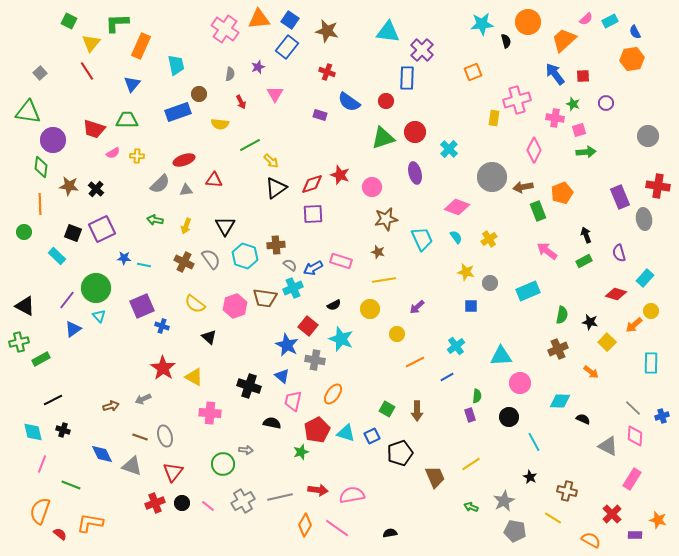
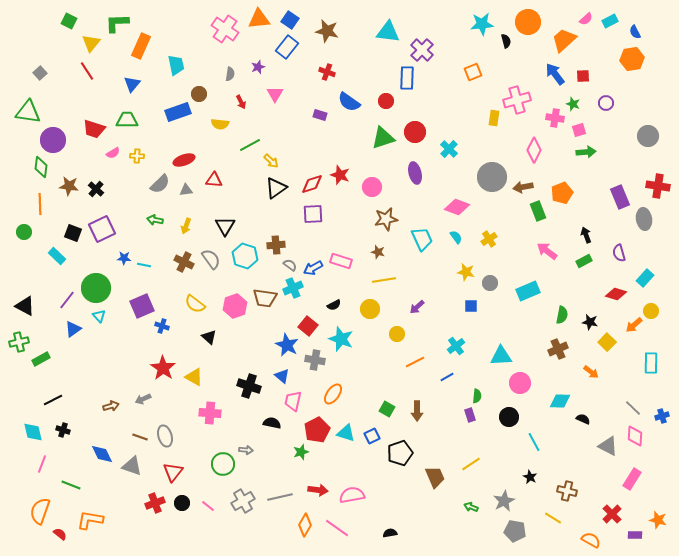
orange L-shape at (90, 523): moved 3 px up
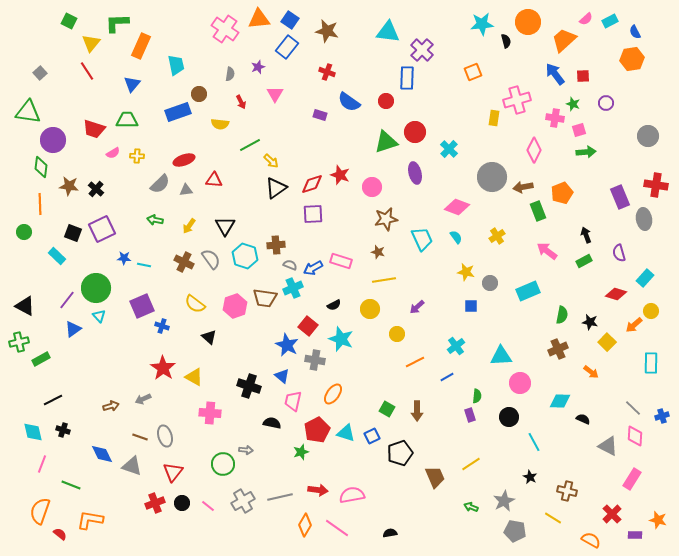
green triangle at (383, 138): moved 3 px right, 4 px down
red cross at (658, 186): moved 2 px left, 1 px up
yellow arrow at (186, 226): moved 3 px right; rotated 14 degrees clockwise
yellow cross at (489, 239): moved 8 px right, 3 px up
gray semicircle at (290, 265): rotated 16 degrees counterclockwise
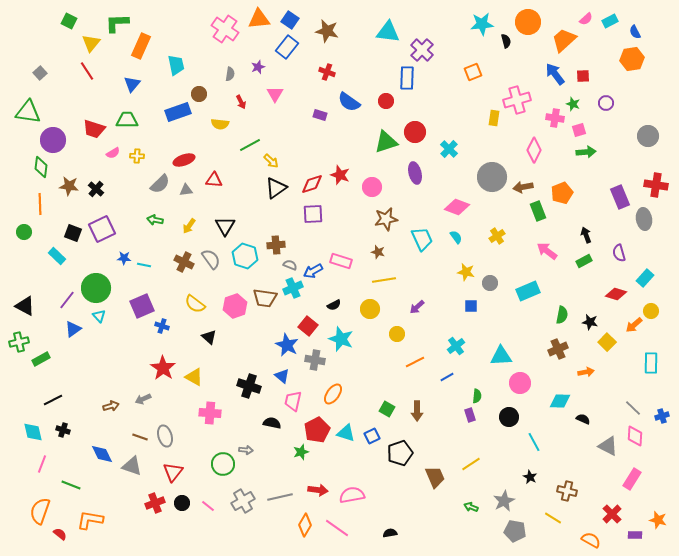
blue arrow at (313, 268): moved 3 px down
orange arrow at (591, 372): moved 5 px left; rotated 49 degrees counterclockwise
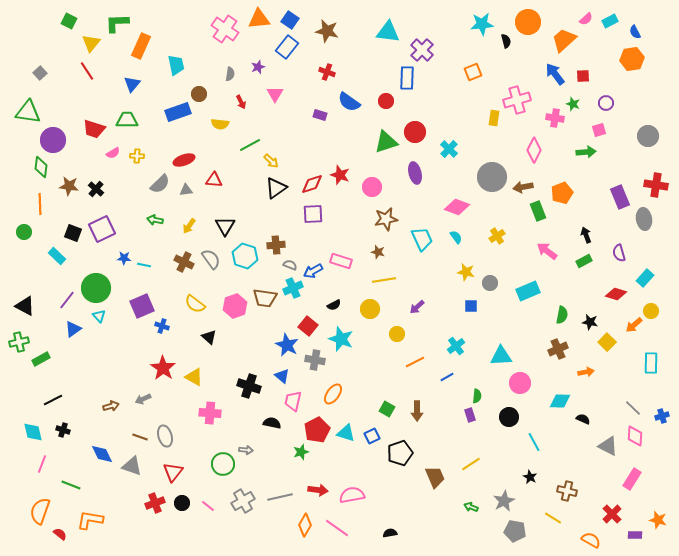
pink square at (579, 130): moved 20 px right
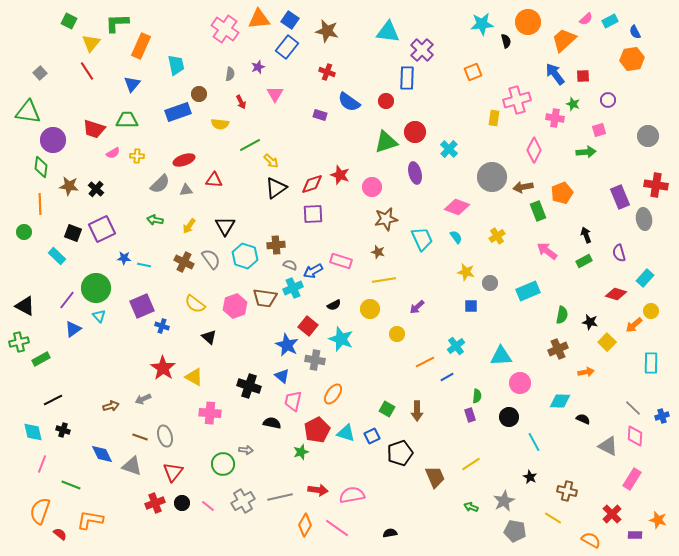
purple circle at (606, 103): moved 2 px right, 3 px up
orange line at (415, 362): moved 10 px right
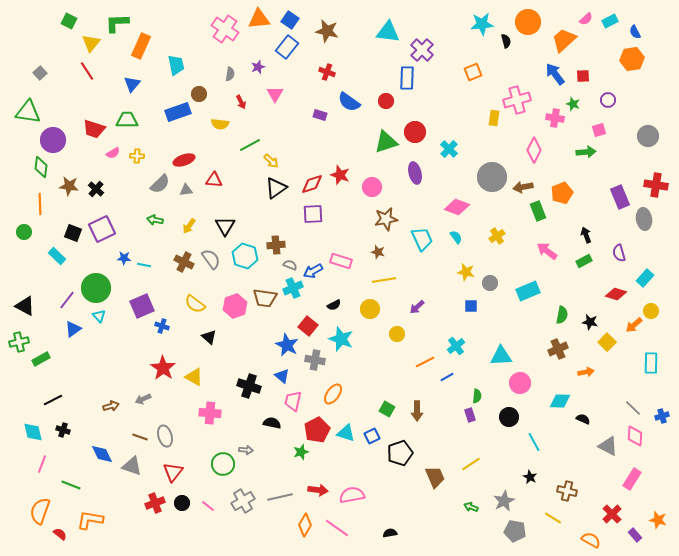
purple rectangle at (635, 535): rotated 48 degrees clockwise
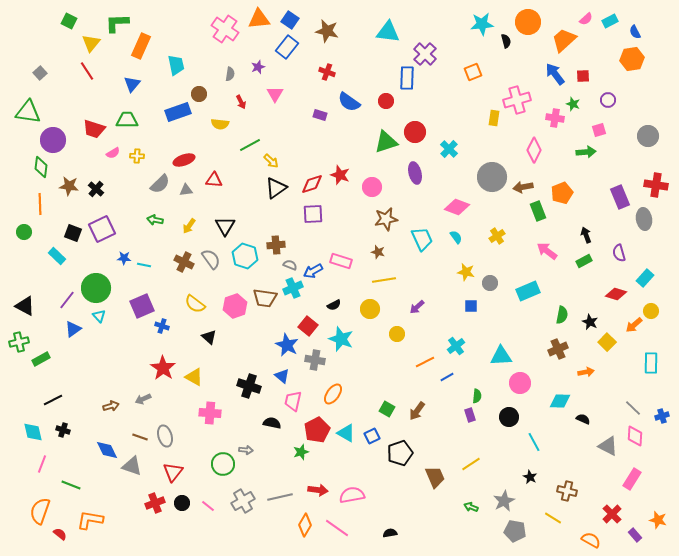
purple cross at (422, 50): moved 3 px right, 4 px down
black star at (590, 322): rotated 14 degrees clockwise
brown arrow at (417, 411): rotated 36 degrees clockwise
cyan triangle at (346, 433): rotated 12 degrees clockwise
blue diamond at (102, 454): moved 5 px right, 4 px up
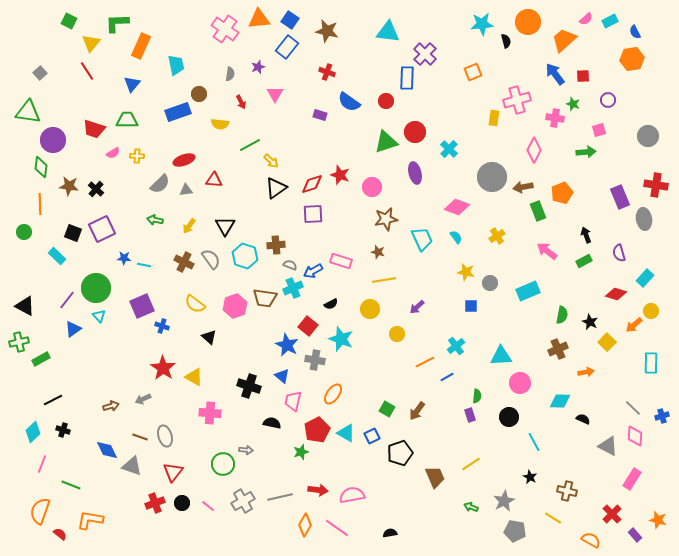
black semicircle at (334, 305): moved 3 px left, 1 px up
cyan diamond at (33, 432): rotated 60 degrees clockwise
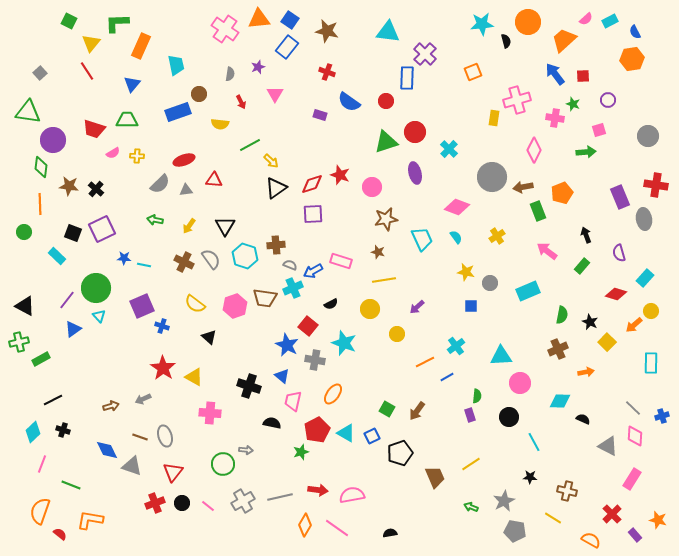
green rectangle at (584, 261): moved 2 px left, 5 px down; rotated 21 degrees counterclockwise
cyan star at (341, 339): moved 3 px right, 4 px down
black star at (530, 477): rotated 24 degrees counterclockwise
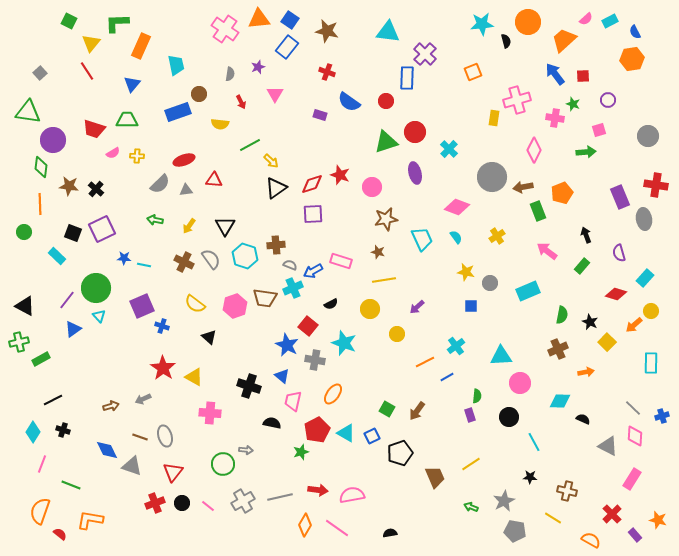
cyan diamond at (33, 432): rotated 15 degrees counterclockwise
